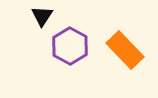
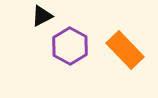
black triangle: rotated 30 degrees clockwise
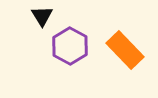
black triangle: rotated 35 degrees counterclockwise
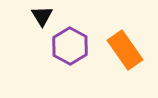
orange rectangle: rotated 9 degrees clockwise
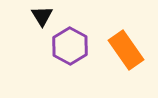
orange rectangle: moved 1 px right
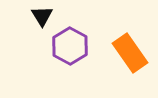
orange rectangle: moved 4 px right, 3 px down
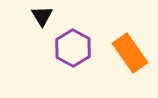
purple hexagon: moved 3 px right, 2 px down
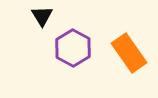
orange rectangle: moved 1 px left
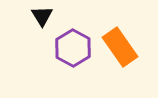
orange rectangle: moved 9 px left, 6 px up
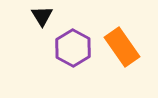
orange rectangle: moved 2 px right
